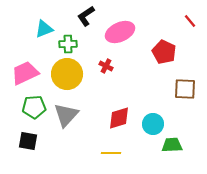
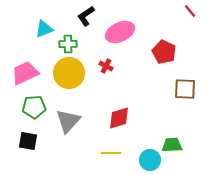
red line: moved 10 px up
yellow circle: moved 2 px right, 1 px up
gray triangle: moved 2 px right, 6 px down
cyan circle: moved 3 px left, 36 px down
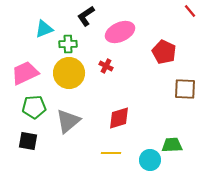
gray triangle: rotated 8 degrees clockwise
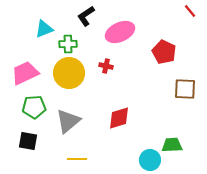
red cross: rotated 16 degrees counterclockwise
yellow line: moved 34 px left, 6 px down
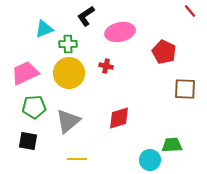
pink ellipse: rotated 12 degrees clockwise
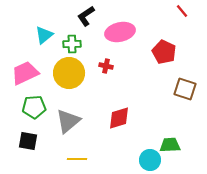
red line: moved 8 px left
cyan triangle: moved 6 px down; rotated 18 degrees counterclockwise
green cross: moved 4 px right
brown square: rotated 15 degrees clockwise
green trapezoid: moved 2 px left
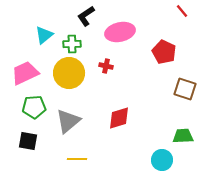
green trapezoid: moved 13 px right, 9 px up
cyan circle: moved 12 px right
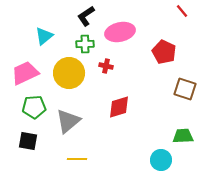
cyan triangle: moved 1 px down
green cross: moved 13 px right
red diamond: moved 11 px up
cyan circle: moved 1 px left
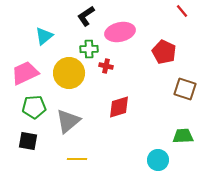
green cross: moved 4 px right, 5 px down
cyan circle: moved 3 px left
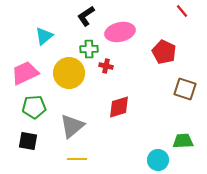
gray triangle: moved 4 px right, 5 px down
green trapezoid: moved 5 px down
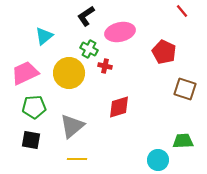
green cross: rotated 30 degrees clockwise
red cross: moved 1 px left
black square: moved 3 px right, 1 px up
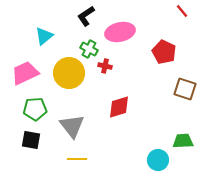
green pentagon: moved 1 px right, 2 px down
gray triangle: rotated 28 degrees counterclockwise
